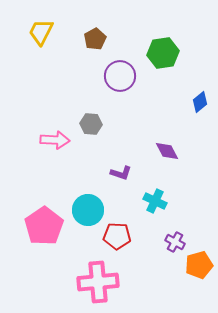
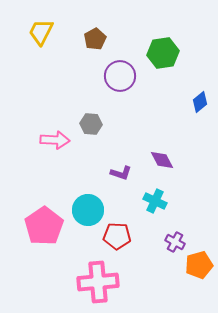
purple diamond: moved 5 px left, 9 px down
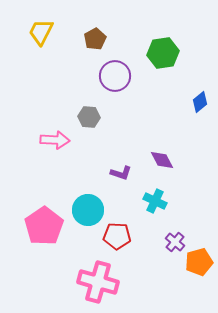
purple circle: moved 5 px left
gray hexagon: moved 2 px left, 7 px up
purple cross: rotated 12 degrees clockwise
orange pentagon: moved 3 px up
pink cross: rotated 21 degrees clockwise
